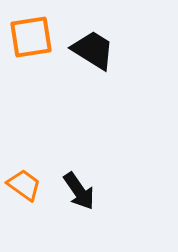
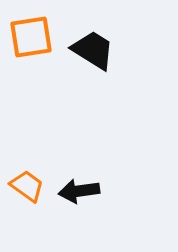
orange trapezoid: moved 3 px right, 1 px down
black arrow: rotated 117 degrees clockwise
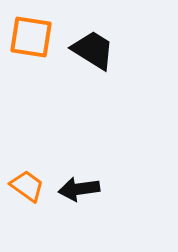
orange square: rotated 18 degrees clockwise
black arrow: moved 2 px up
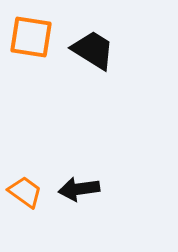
orange trapezoid: moved 2 px left, 6 px down
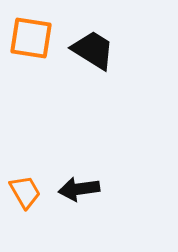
orange square: moved 1 px down
orange trapezoid: rotated 24 degrees clockwise
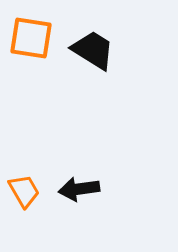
orange trapezoid: moved 1 px left, 1 px up
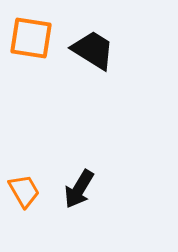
black arrow: rotated 51 degrees counterclockwise
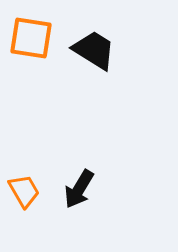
black trapezoid: moved 1 px right
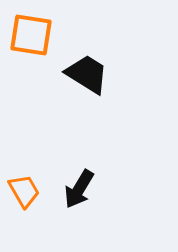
orange square: moved 3 px up
black trapezoid: moved 7 px left, 24 px down
